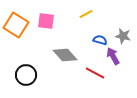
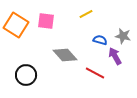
purple arrow: moved 2 px right
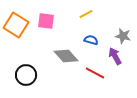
blue semicircle: moved 9 px left
gray diamond: moved 1 px right, 1 px down
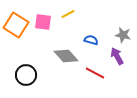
yellow line: moved 18 px left
pink square: moved 3 px left, 1 px down
gray star: moved 1 px up
purple arrow: moved 2 px right
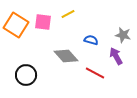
purple arrow: moved 1 px left
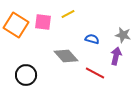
blue semicircle: moved 1 px right, 1 px up
purple arrow: rotated 42 degrees clockwise
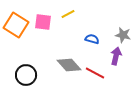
gray diamond: moved 3 px right, 9 px down
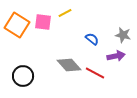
yellow line: moved 3 px left, 1 px up
orange square: moved 1 px right
blue semicircle: rotated 24 degrees clockwise
purple arrow: rotated 66 degrees clockwise
black circle: moved 3 px left, 1 px down
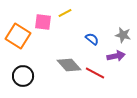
orange square: moved 1 px right, 11 px down
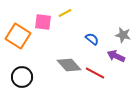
purple arrow: rotated 144 degrees counterclockwise
black circle: moved 1 px left, 1 px down
